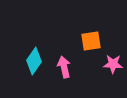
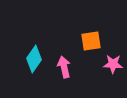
cyan diamond: moved 2 px up
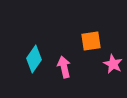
pink star: rotated 24 degrees clockwise
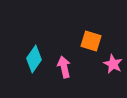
orange square: rotated 25 degrees clockwise
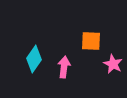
orange square: rotated 15 degrees counterclockwise
pink arrow: rotated 20 degrees clockwise
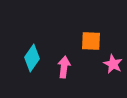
cyan diamond: moved 2 px left, 1 px up
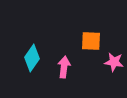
pink star: moved 1 px right, 2 px up; rotated 18 degrees counterclockwise
